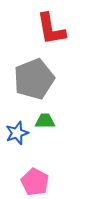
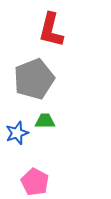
red L-shape: moved 1 px down; rotated 24 degrees clockwise
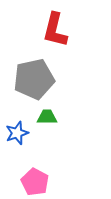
red L-shape: moved 4 px right
gray pentagon: rotated 9 degrees clockwise
green trapezoid: moved 2 px right, 4 px up
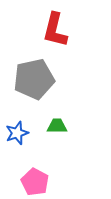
green trapezoid: moved 10 px right, 9 px down
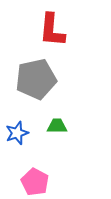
red L-shape: moved 3 px left; rotated 9 degrees counterclockwise
gray pentagon: moved 2 px right
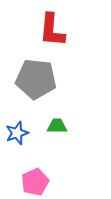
gray pentagon: rotated 18 degrees clockwise
pink pentagon: rotated 20 degrees clockwise
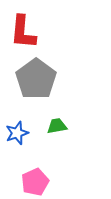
red L-shape: moved 29 px left, 2 px down
gray pentagon: rotated 30 degrees clockwise
green trapezoid: rotated 10 degrees counterclockwise
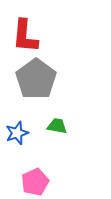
red L-shape: moved 2 px right, 4 px down
green trapezoid: rotated 20 degrees clockwise
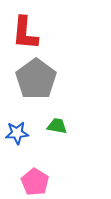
red L-shape: moved 3 px up
blue star: rotated 15 degrees clockwise
pink pentagon: rotated 16 degrees counterclockwise
